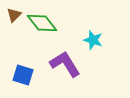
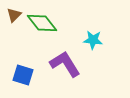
cyan star: rotated 12 degrees counterclockwise
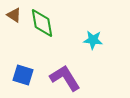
brown triangle: rotated 42 degrees counterclockwise
green diamond: rotated 28 degrees clockwise
purple L-shape: moved 14 px down
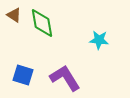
cyan star: moved 6 px right
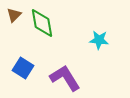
brown triangle: rotated 42 degrees clockwise
blue square: moved 7 px up; rotated 15 degrees clockwise
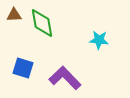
brown triangle: rotated 42 degrees clockwise
blue square: rotated 15 degrees counterclockwise
purple L-shape: rotated 12 degrees counterclockwise
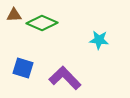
green diamond: rotated 56 degrees counterclockwise
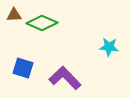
cyan star: moved 10 px right, 7 px down
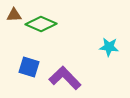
green diamond: moved 1 px left, 1 px down
blue square: moved 6 px right, 1 px up
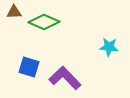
brown triangle: moved 3 px up
green diamond: moved 3 px right, 2 px up
